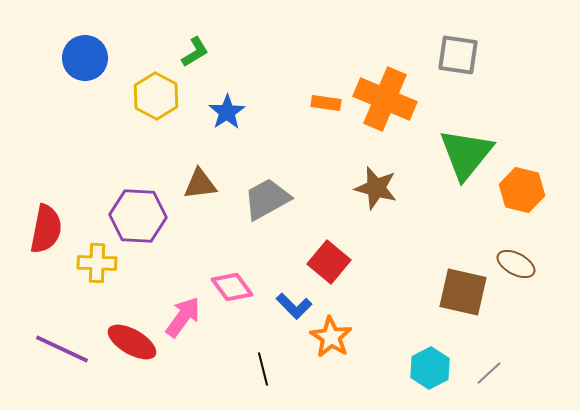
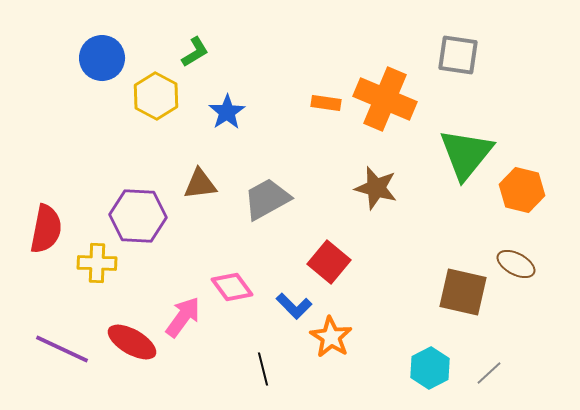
blue circle: moved 17 px right
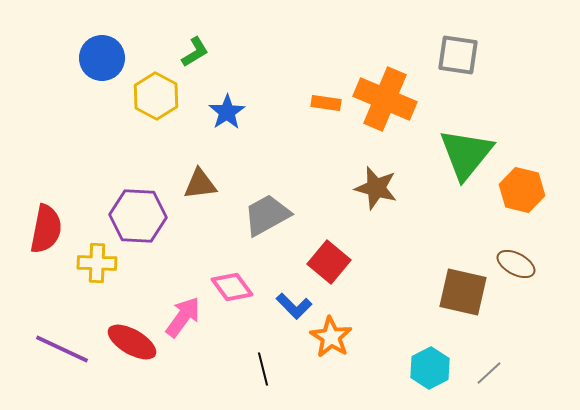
gray trapezoid: moved 16 px down
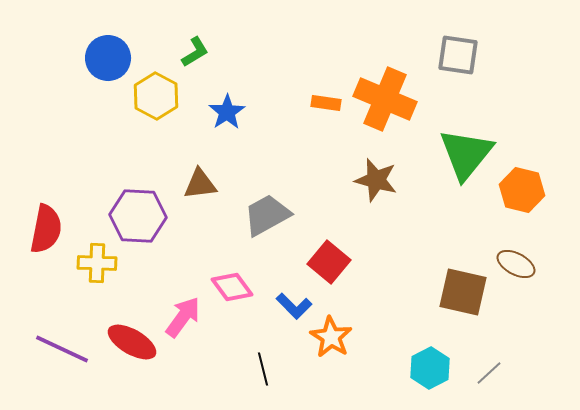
blue circle: moved 6 px right
brown star: moved 8 px up
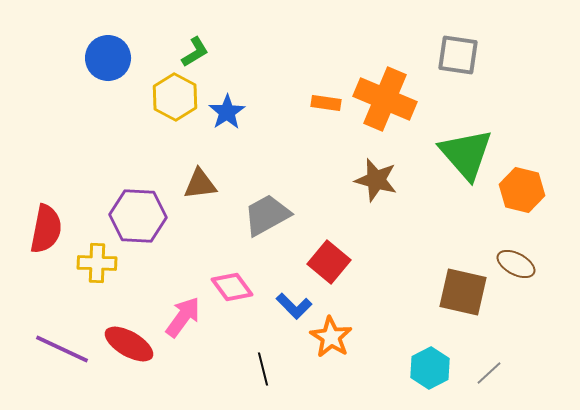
yellow hexagon: moved 19 px right, 1 px down
green triangle: rotated 20 degrees counterclockwise
red ellipse: moved 3 px left, 2 px down
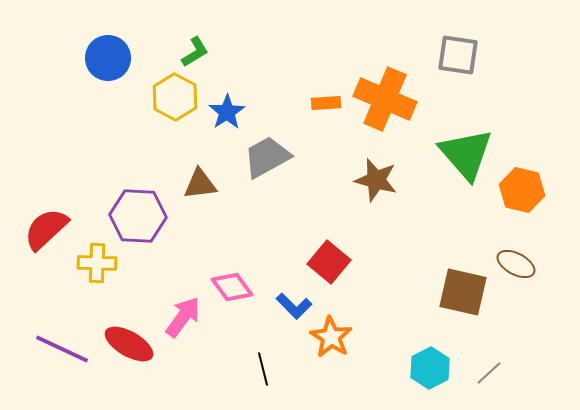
orange rectangle: rotated 12 degrees counterclockwise
gray trapezoid: moved 58 px up
red semicircle: rotated 144 degrees counterclockwise
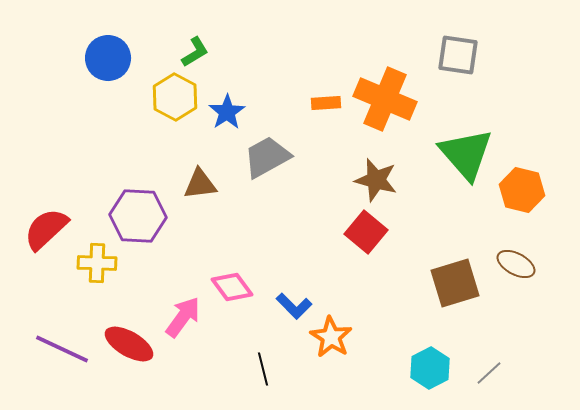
red square: moved 37 px right, 30 px up
brown square: moved 8 px left, 9 px up; rotated 30 degrees counterclockwise
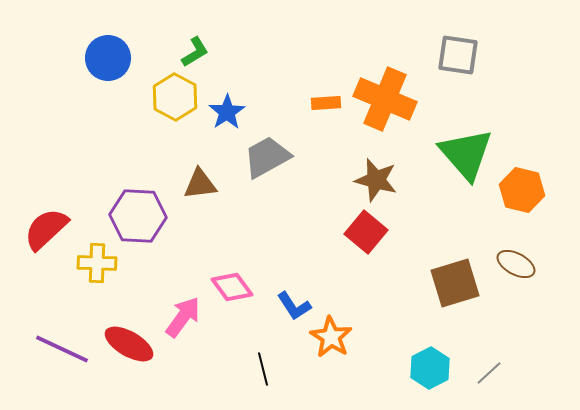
blue L-shape: rotated 12 degrees clockwise
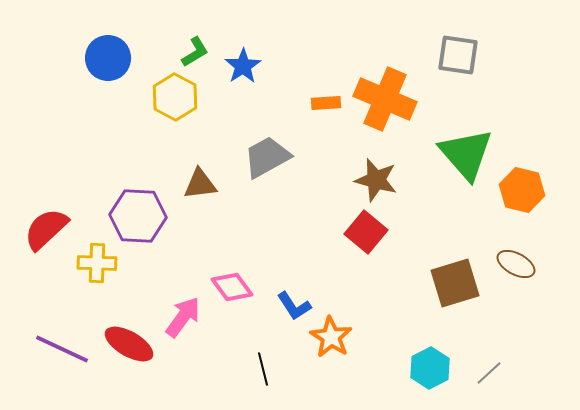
blue star: moved 16 px right, 46 px up
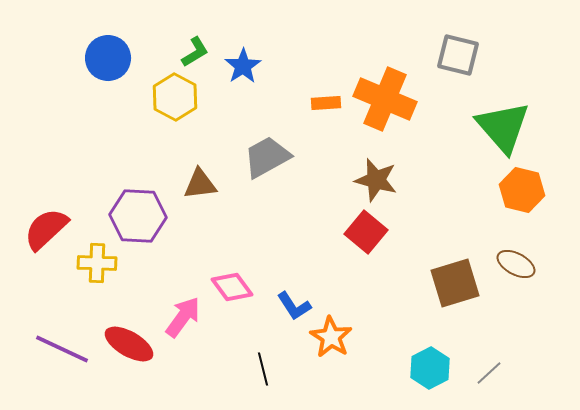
gray square: rotated 6 degrees clockwise
green triangle: moved 37 px right, 27 px up
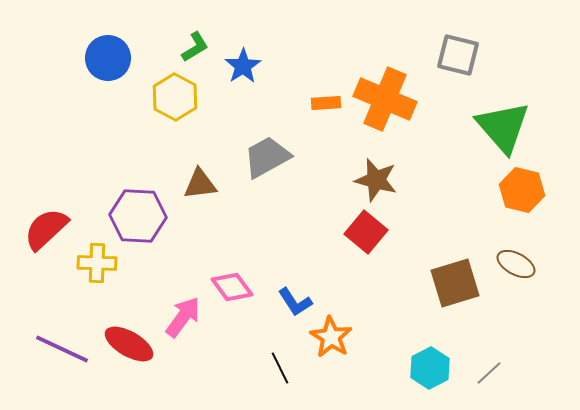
green L-shape: moved 5 px up
blue L-shape: moved 1 px right, 4 px up
black line: moved 17 px right, 1 px up; rotated 12 degrees counterclockwise
